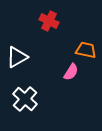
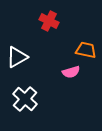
pink semicircle: rotated 42 degrees clockwise
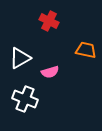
white triangle: moved 3 px right, 1 px down
pink semicircle: moved 21 px left
white cross: rotated 20 degrees counterclockwise
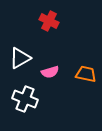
orange trapezoid: moved 24 px down
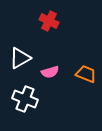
orange trapezoid: rotated 10 degrees clockwise
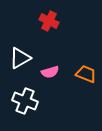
white cross: moved 2 px down
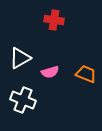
red cross: moved 5 px right, 1 px up; rotated 18 degrees counterclockwise
white cross: moved 2 px left, 1 px up
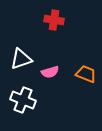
white triangle: moved 1 px right, 1 px down; rotated 10 degrees clockwise
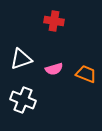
red cross: moved 1 px down
pink semicircle: moved 4 px right, 3 px up
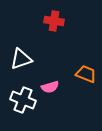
pink semicircle: moved 4 px left, 18 px down
